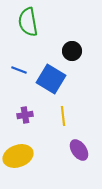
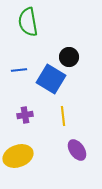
black circle: moved 3 px left, 6 px down
blue line: rotated 28 degrees counterclockwise
purple ellipse: moved 2 px left
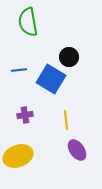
yellow line: moved 3 px right, 4 px down
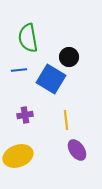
green semicircle: moved 16 px down
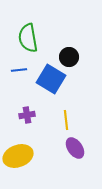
purple cross: moved 2 px right
purple ellipse: moved 2 px left, 2 px up
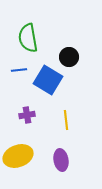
blue square: moved 3 px left, 1 px down
purple ellipse: moved 14 px left, 12 px down; rotated 25 degrees clockwise
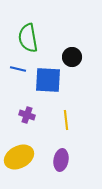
black circle: moved 3 px right
blue line: moved 1 px left, 1 px up; rotated 21 degrees clockwise
blue square: rotated 28 degrees counterclockwise
purple cross: rotated 28 degrees clockwise
yellow ellipse: moved 1 px right, 1 px down; rotated 8 degrees counterclockwise
purple ellipse: rotated 20 degrees clockwise
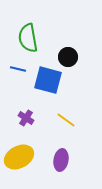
black circle: moved 4 px left
blue square: rotated 12 degrees clockwise
purple cross: moved 1 px left, 3 px down; rotated 14 degrees clockwise
yellow line: rotated 48 degrees counterclockwise
